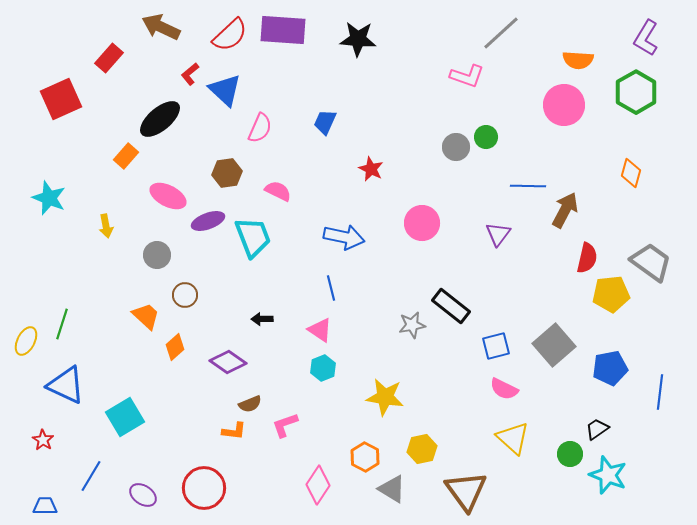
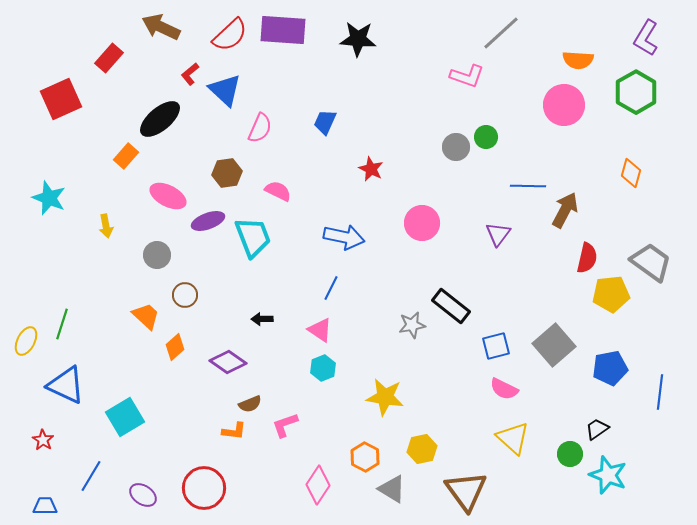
blue line at (331, 288): rotated 40 degrees clockwise
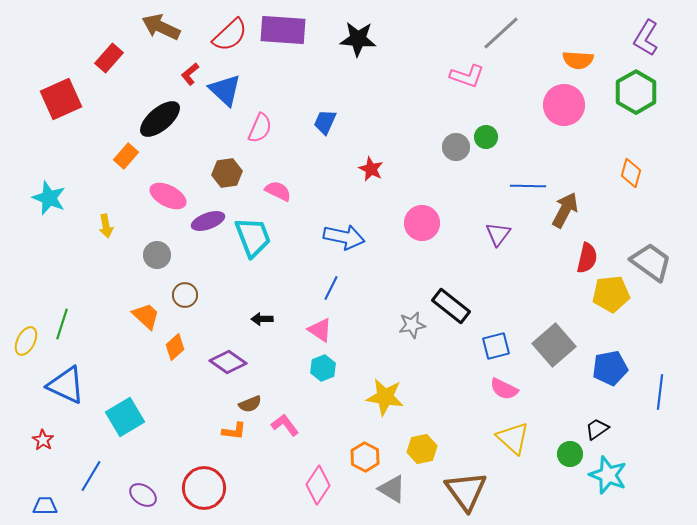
pink L-shape at (285, 425): rotated 72 degrees clockwise
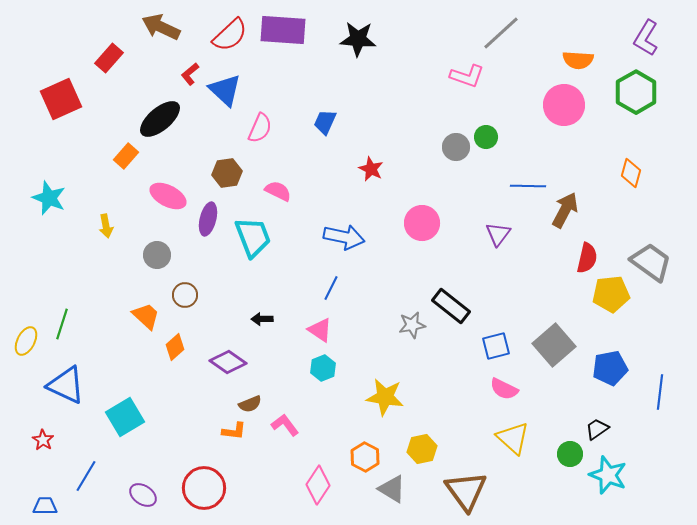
purple ellipse at (208, 221): moved 2 px up; rotated 56 degrees counterclockwise
blue line at (91, 476): moved 5 px left
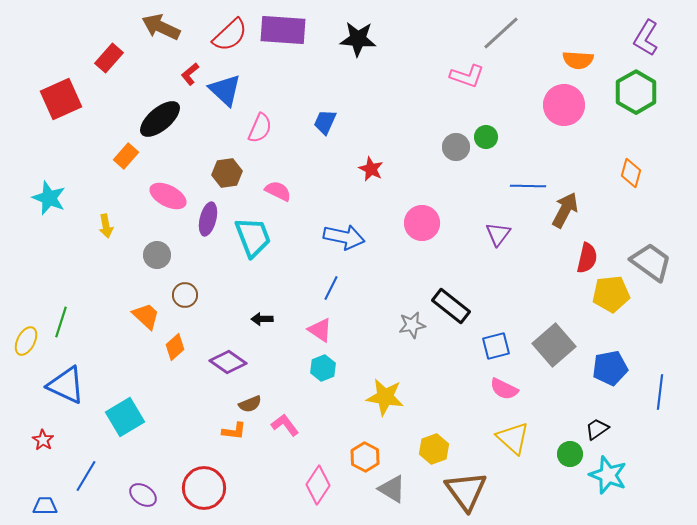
green line at (62, 324): moved 1 px left, 2 px up
yellow hexagon at (422, 449): moved 12 px right; rotated 8 degrees counterclockwise
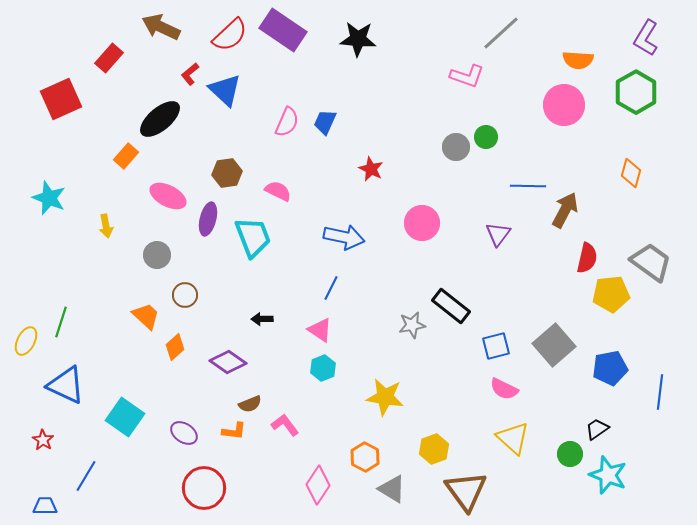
purple rectangle at (283, 30): rotated 30 degrees clockwise
pink semicircle at (260, 128): moved 27 px right, 6 px up
cyan square at (125, 417): rotated 24 degrees counterclockwise
purple ellipse at (143, 495): moved 41 px right, 62 px up
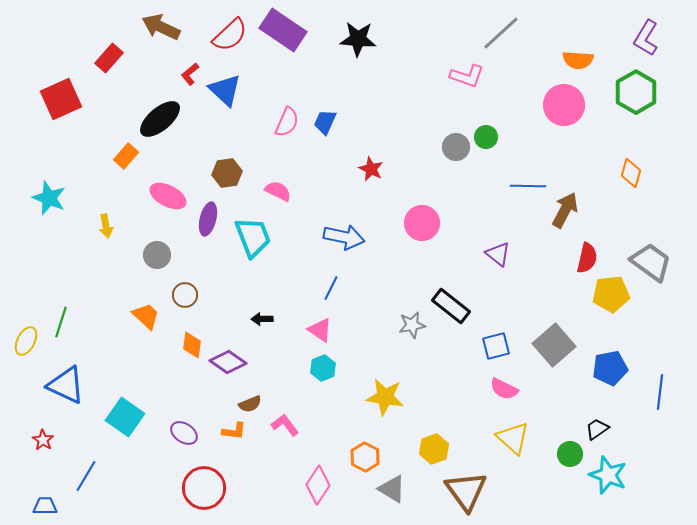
purple triangle at (498, 234): moved 20 px down; rotated 28 degrees counterclockwise
orange diamond at (175, 347): moved 17 px right, 2 px up; rotated 40 degrees counterclockwise
